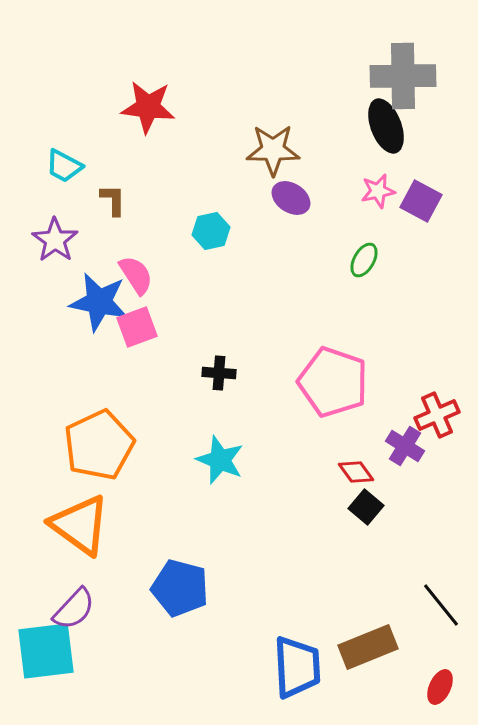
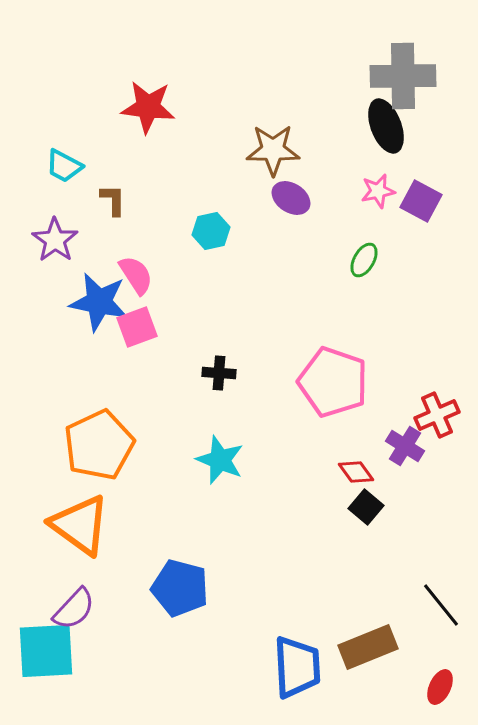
cyan square: rotated 4 degrees clockwise
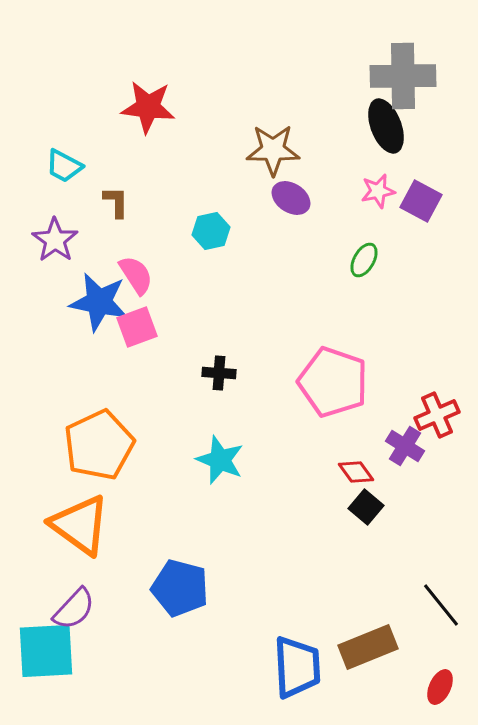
brown L-shape: moved 3 px right, 2 px down
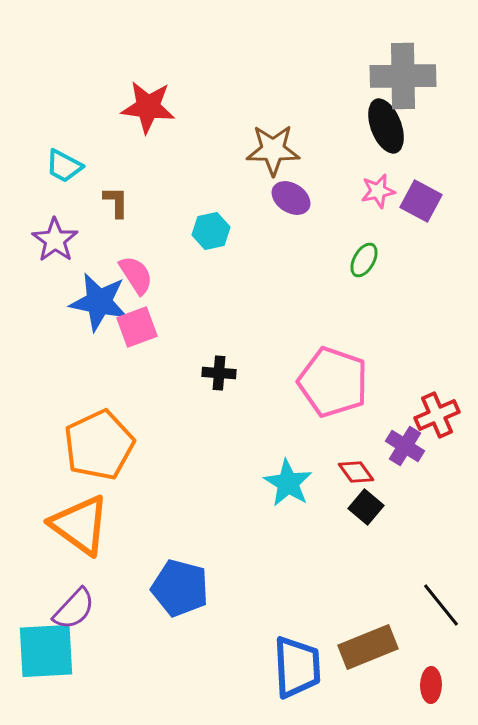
cyan star: moved 68 px right, 23 px down; rotated 9 degrees clockwise
red ellipse: moved 9 px left, 2 px up; rotated 24 degrees counterclockwise
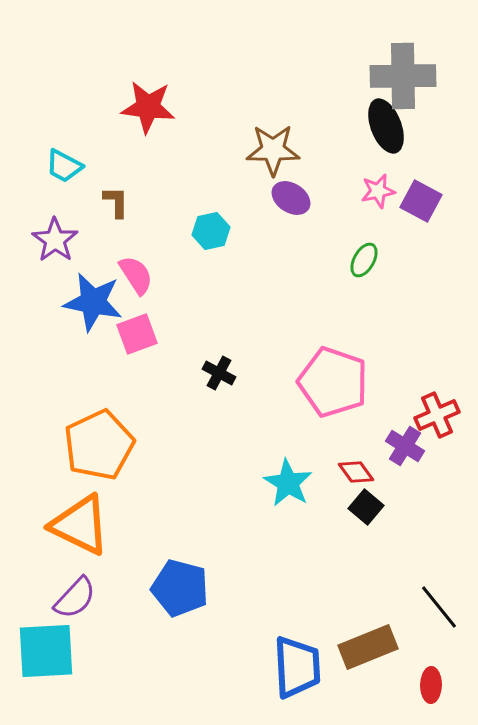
blue star: moved 6 px left
pink square: moved 7 px down
black cross: rotated 24 degrees clockwise
orange triangle: rotated 10 degrees counterclockwise
black line: moved 2 px left, 2 px down
purple semicircle: moved 1 px right, 11 px up
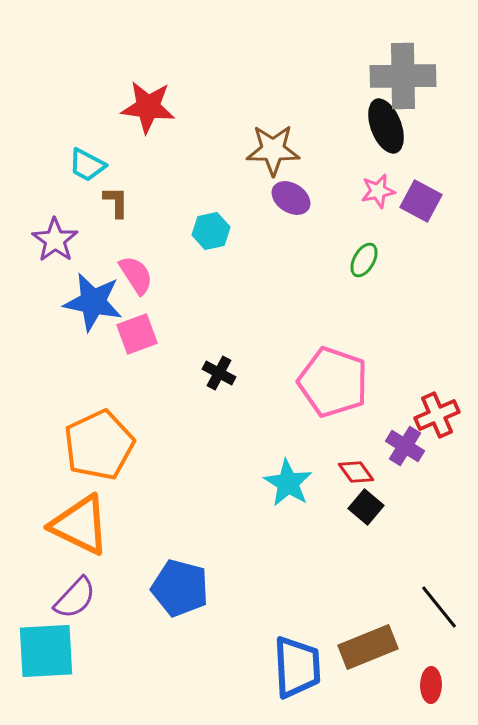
cyan trapezoid: moved 23 px right, 1 px up
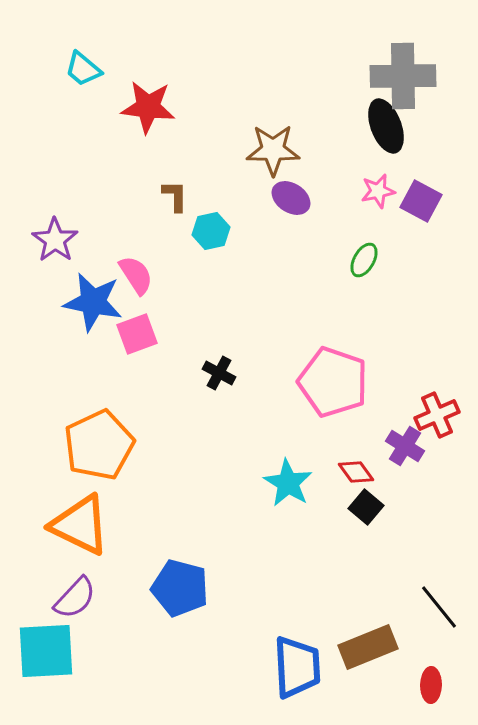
cyan trapezoid: moved 4 px left, 96 px up; rotated 12 degrees clockwise
brown L-shape: moved 59 px right, 6 px up
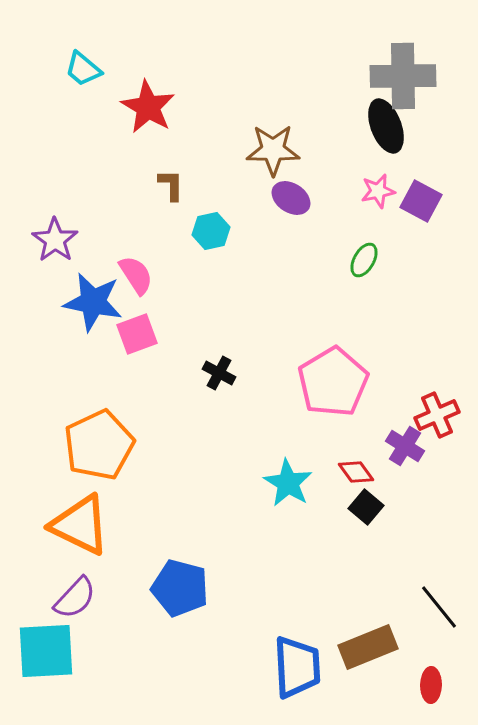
red star: rotated 24 degrees clockwise
brown L-shape: moved 4 px left, 11 px up
pink pentagon: rotated 22 degrees clockwise
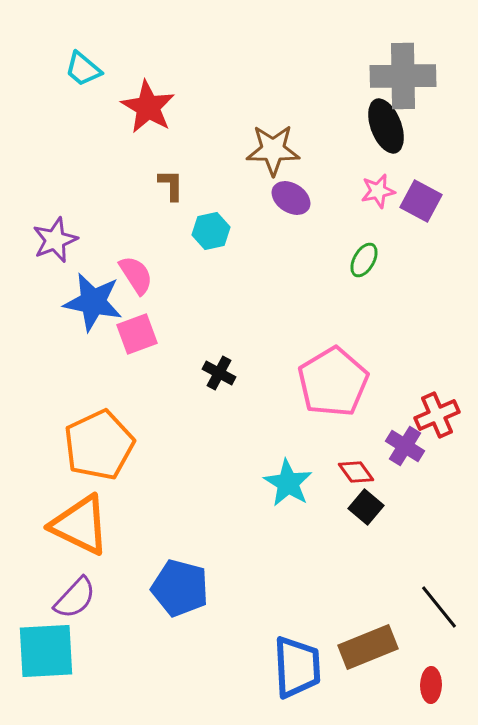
purple star: rotated 15 degrees clockwise
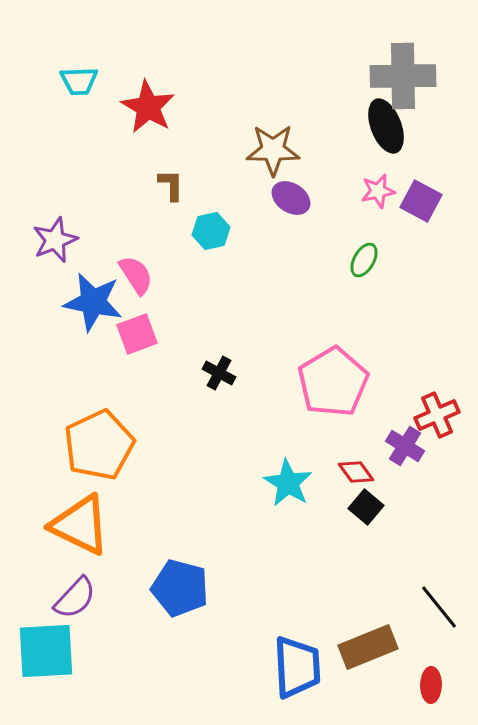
cyan trapezoid: moved 4 px left, 12 px down; rotated 42 degrees counterclockwise
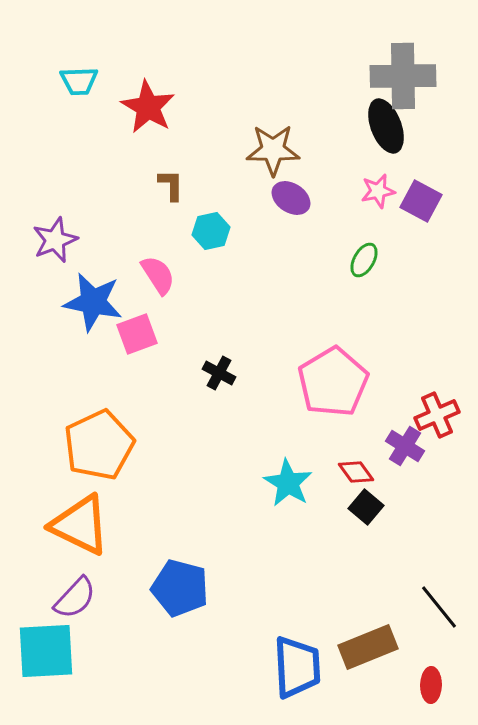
pink semicircle: moved 22 px right
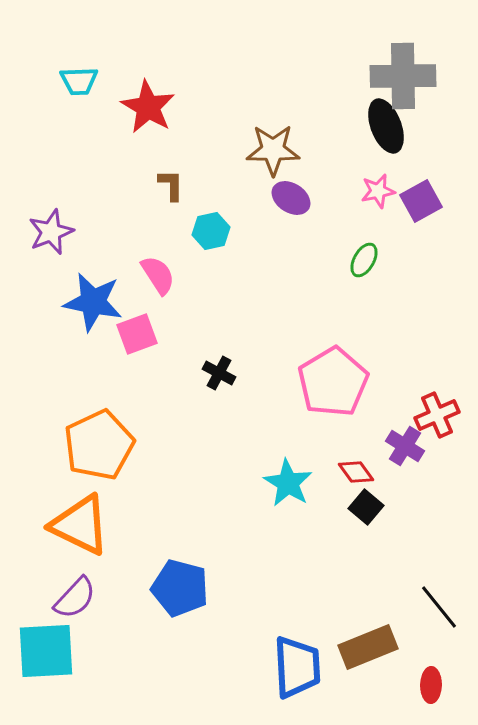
purple square: rotated 33 degrees clockwise
purple star: moved 4 px left, 8 px up
